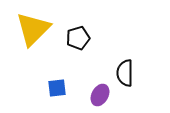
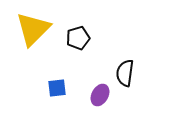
black semicircle: rotated 8 degrees clockwise
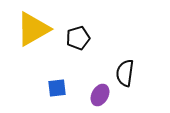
yellow triangle: rotated 15 degrees clockwise
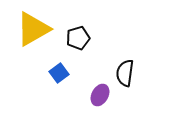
blue square: moved 2 px right, 15 px up; rotated 30 degrees counterclockwise
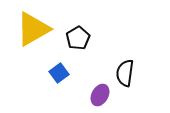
black pentagon: rotated 15 degrees counterclockwise
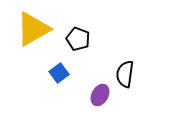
black pentagon: moved 1 px down; rotated 20 degrees counterclockwise
black semicircle: moved 1 px down
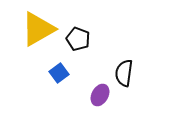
yellow triangle: moved 5 px right
black semicircle: moved 1 px left, 1 px up
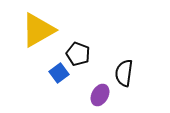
yellow triangle: moved 1 px down
black pentagon: moved 15 px down
